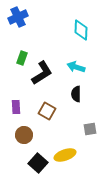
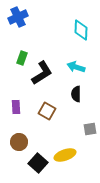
brown circle: moved 5 px left, 7 px down
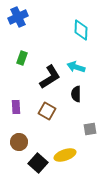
black L-shape: moved 8 px right, 4 px down
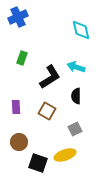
cyan diamond: rotated 15 degrees counterclockwise
black semicircle: moved 2 px down
gray square: moved 15 px left; rotated 16 degrees counterclockwise
black square: rotated 24 degrees counterclockwise
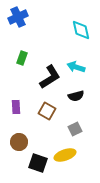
black semicircle: rotated 105 degrees counterclockwise
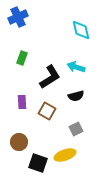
purple rectangle: moved 6 px right, 5 px up
gray square: moved 1 px right
